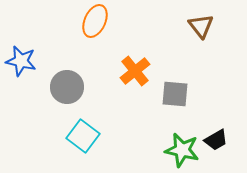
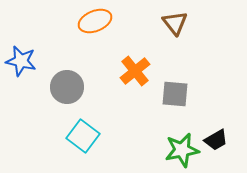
orange ellipse: rotated 44 degrees clockwise
brown triangle: moved 26 px left, 3 px up
green star: rotated 24 degrees counterclockwise
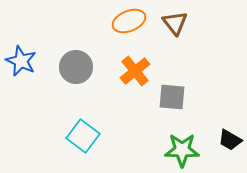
orange ellipse: moved 34 px right
blue star: rotated 12 degrees clockwise
gray circle: moved 9 px right, 20 px up
gray square: moved 3 px left, 3 px down
black trapezoid: moved 14 px right; rotated 60 degrees clockwise
green star: rotated 12 degrees clockwise
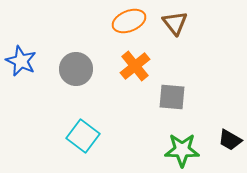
gray circle: moved 2 px down
orange cross: moved 5 px up
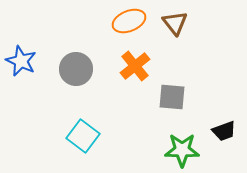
black trapezoid: moved 6 px left, 9 px up; rotated 50 degrees counterclockwise
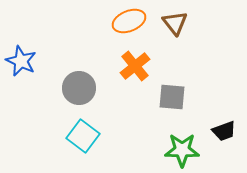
gray circle: moved 3 px right, 19 px down
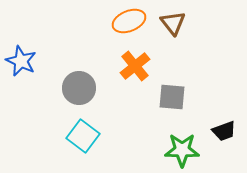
brown triangle: moved 2 px left
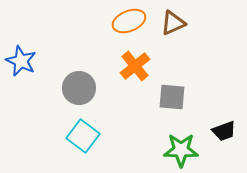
brown triangle: rotated 44 degrees clockwise
green star: moved 1 px left
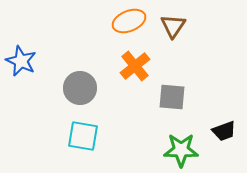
brown triangle: moved 3 px down; rotated 32 degrees counterclockwise
gray circle: moved 1 px right
cyan square: rotated 28 degrees counterclockwise
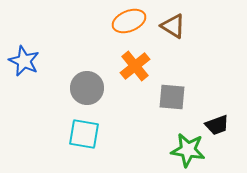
brown triangle: rotated 32 degrees counterclockwise
blue star: moved 3 px right
gray circle: moved 7 px right
black trapezoid: moved 7 px left, 6 px up
cyan square: moved 1 px right, 2 px up
green star: moved 7 px right; rotated 8 degrees clockwise
